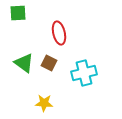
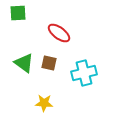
red ellipse: rotated 40 degrees counterclockwise
brown square: rotated 14 degrees counterclockwise
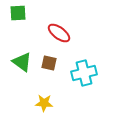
green triangle: moved 2 px left, 1 px up
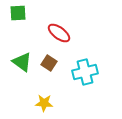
brown square: rotated 21 degrees clockwise
cyan cross: moved 1 px right, 1 px up
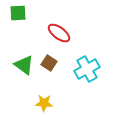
green triangle: moved 2 px right, 3 px down
cyan cross: moved 2 px right, 3 px up; rotated 15 degrees counterclockwise
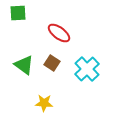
brown square: moved 3 px right
cyan cross: rotated 15 degrees counterclockwise
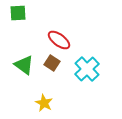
red ellipse: moved 7 px down
yellow star: rotated 24 degrees clockwise
